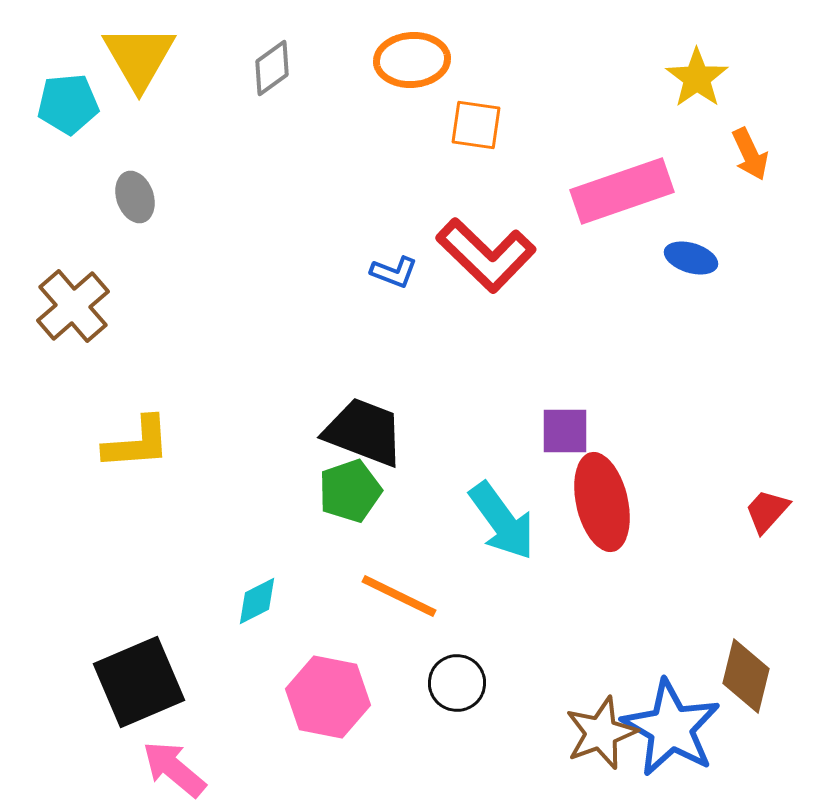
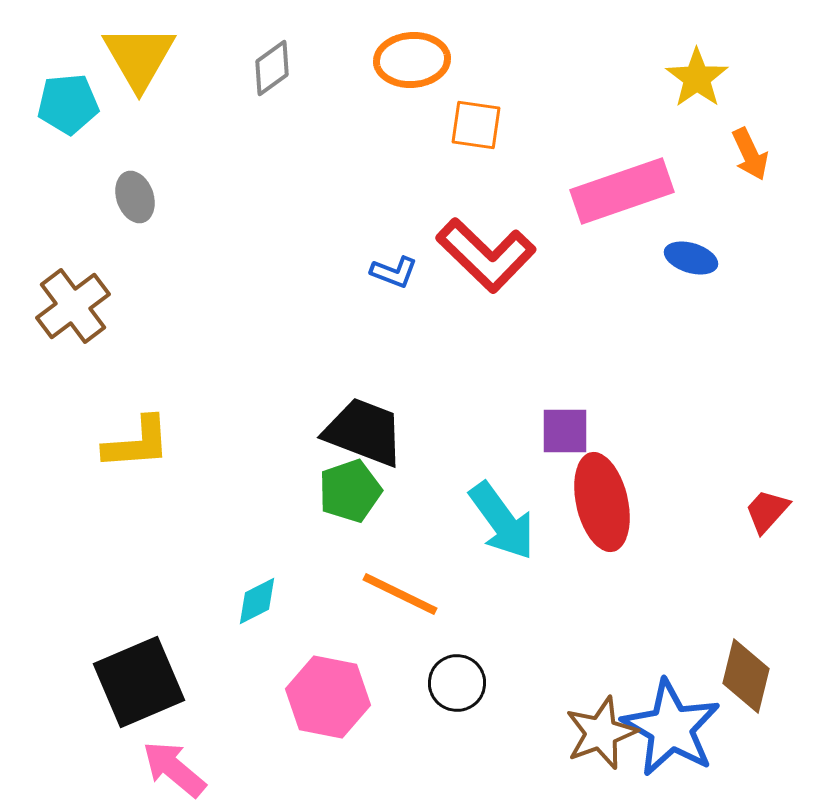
brown cross: rotated 4 degrees clockwise
orange line: moved 1 px right, 2 px up
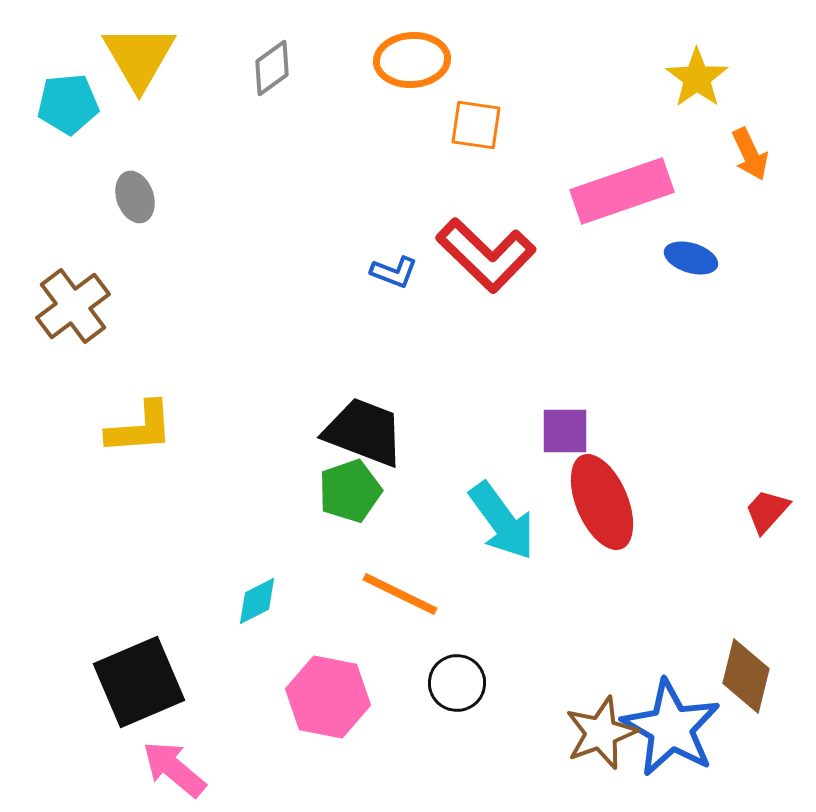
yellow L-shape: moved 3 px right, 15 px up
red ellipse: rotated 10 degrees counterclockwise
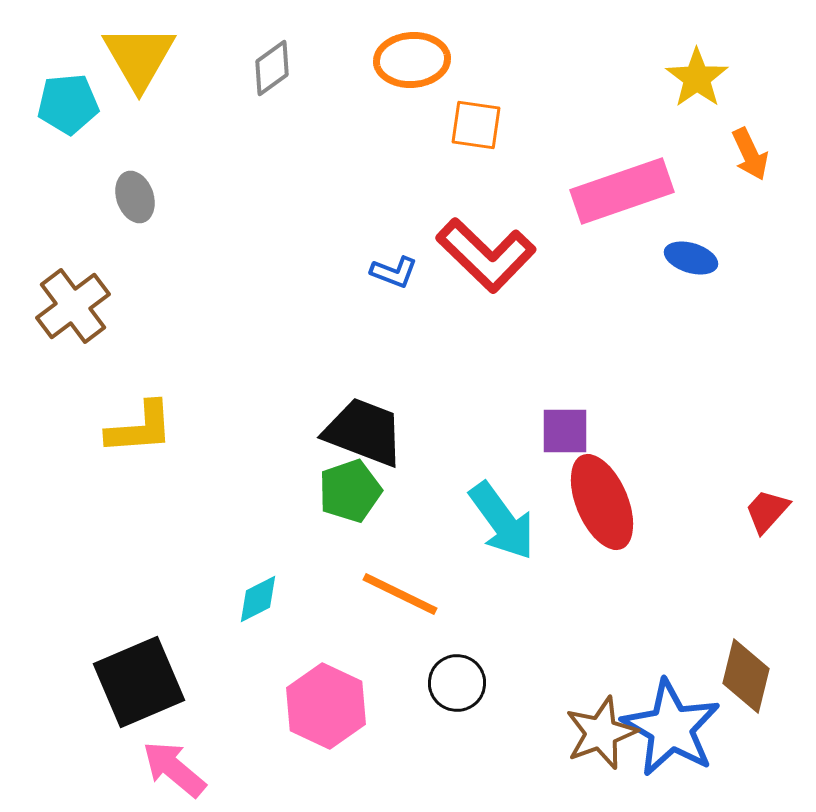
cyan diamond: moved 1 px right, 2 px up
pink hexagon: moved 2 px left, 9 px down; rotated 14 degrees clockwise
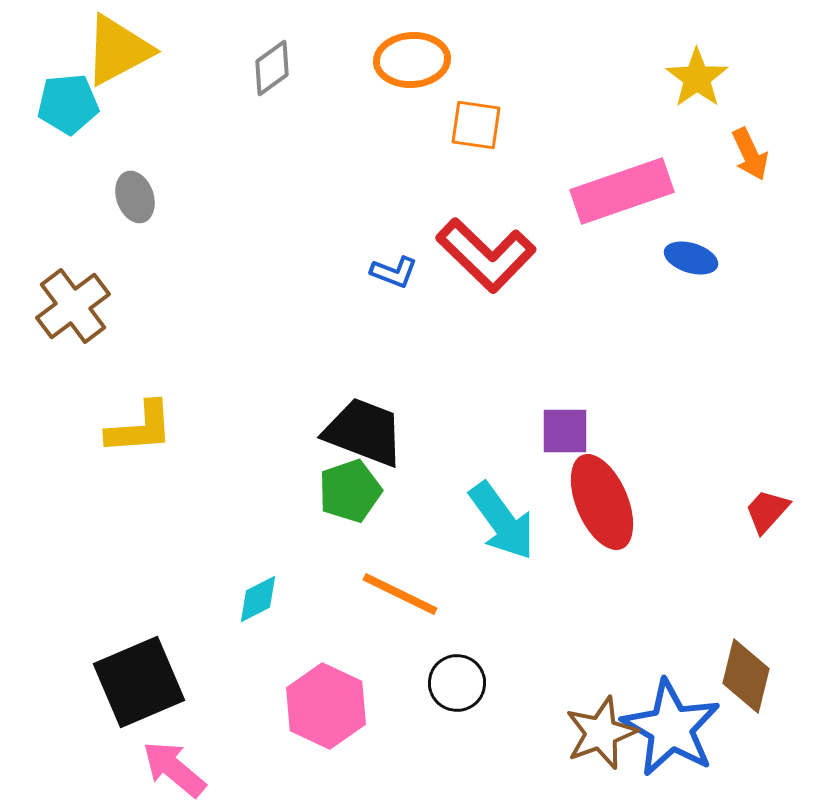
yellow triangle: moved 21 px left, 7 px up; rotated 32 degrees clockwise
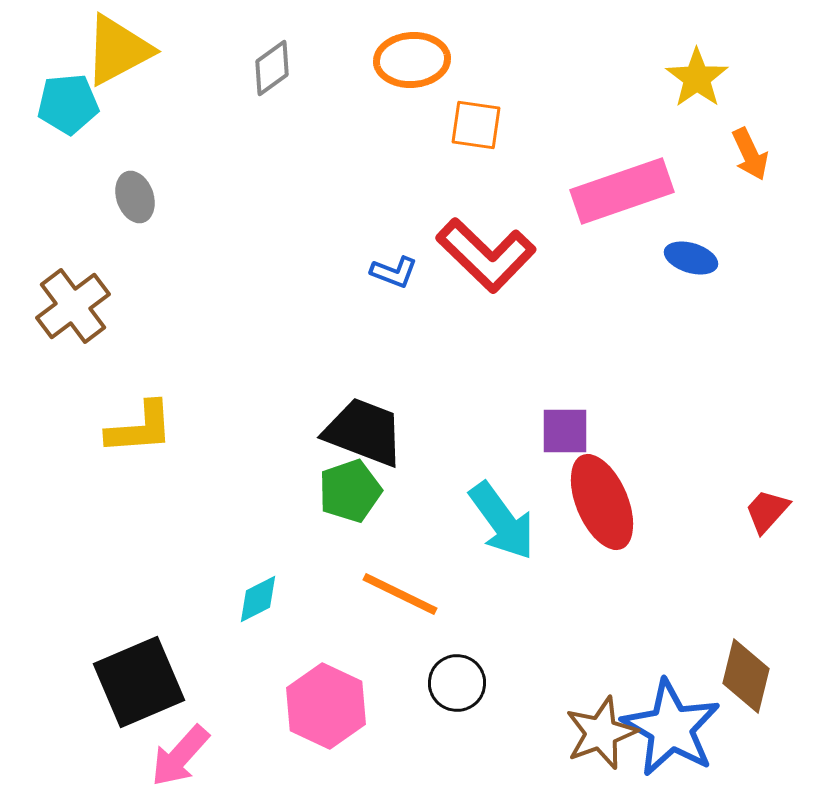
pink arrow: moved 6 px right, 13 px up; rotated 88 degrees counterclockwise
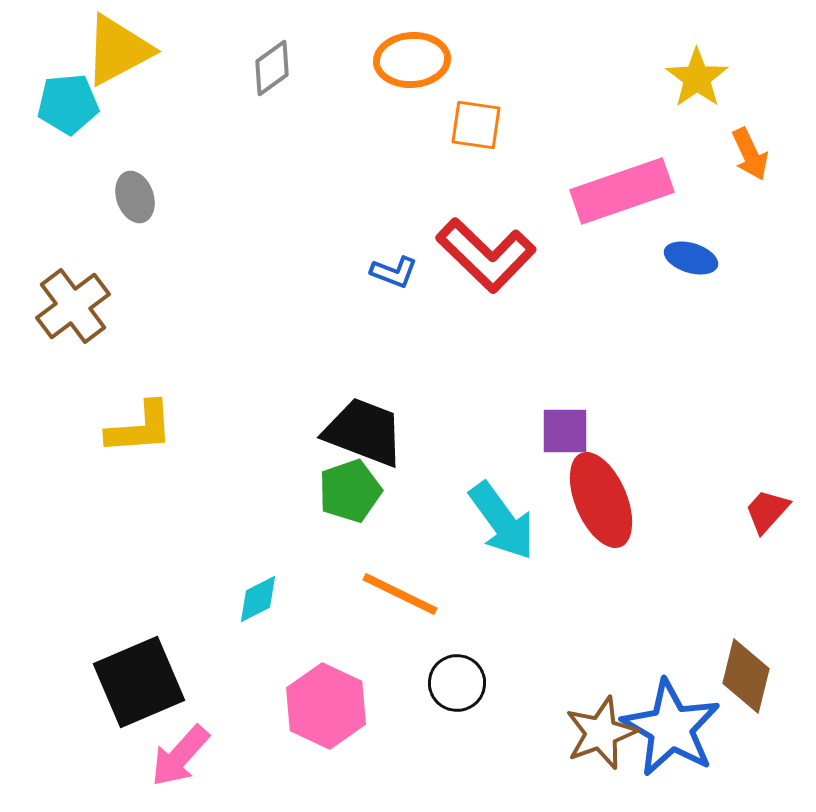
red ellipse: moved 1 px left, 2 px up
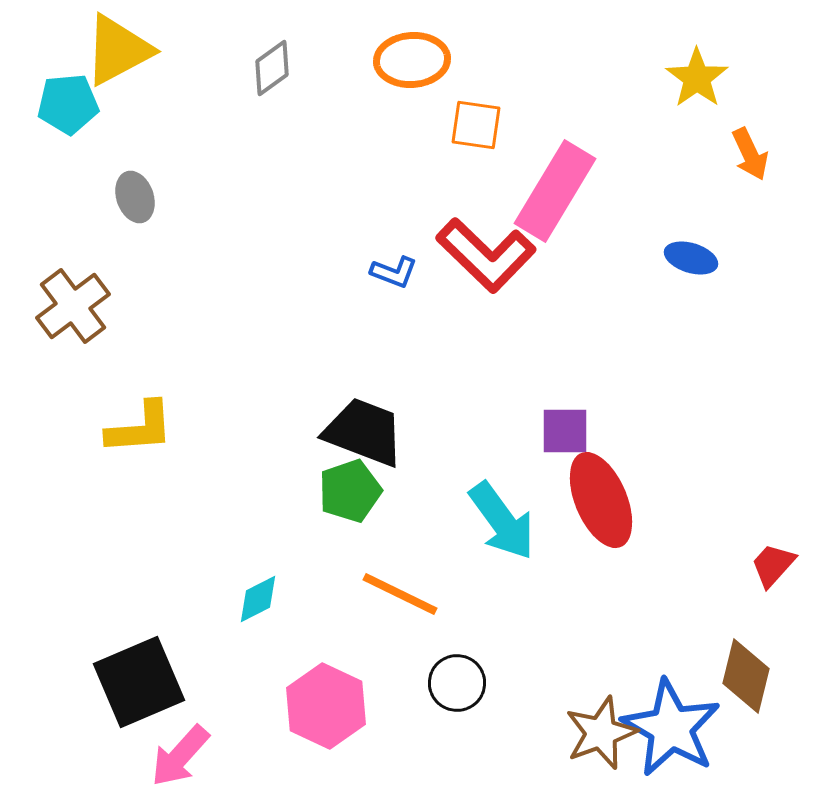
pink rectangle: moved 67 px left; rotated 40 degrees counterclockwise
red trapezoid: moved 6 px right, 54 px down
